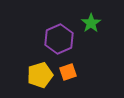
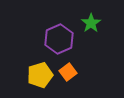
orange square: rotated 18 degrees counterclockwise
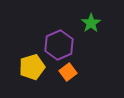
purple hexagon: moved 6 px down
yellow pentagon: moved 8 px left, 8 px up
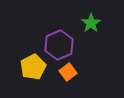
yellow pentagon: moved 1 px right; rotated 10 degrees counterclockwise
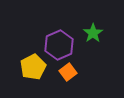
green star: moved 2 px right, 10 px down
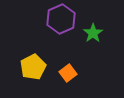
purple hexagon: moved 2 px right, 26 px up
orange square: moved 1 px down
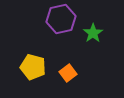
purple hexagon: rotated 12 degrees clockwise
yellow pentagon: rotated 30 degrees counterclockwise
